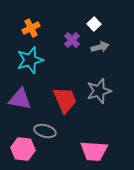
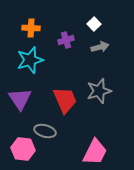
orange cross: rotated 30 degrees clockwise
purple cross: moved 6 px left; rotated 28 degrees clockwise
purple triangle: rotated 45 degrees clockwise
pink trapezoid: moved 1 px right, 1 px down; rotated 68 degrees counterclockwise
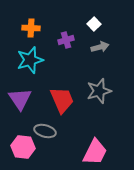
red trapezoid: moved 3 px left
pink hexagon: moved 2 px up
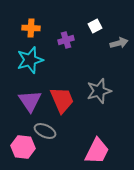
white square: moved 1 px right, 2 px down; rotated 16 degrees clockwise
gray arrow: moved 19 px right, 4 px up
purple triangle: moved 10 px right, 2 px down
gray ellipse: rotated 10 degrees clockwise
pink trapezoid: moved 2 px right, 1 px up
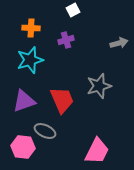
white square: moved 22 px left, 16 px up
gray star: moved 5 px up
purple triangle: moved 6 px left; rotated 45 degrees clockwise
